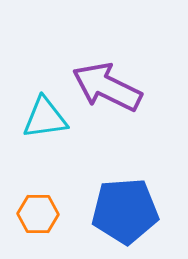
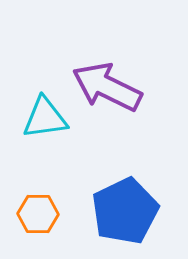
blue pentagon: rotated 22 degrees counterclockwise
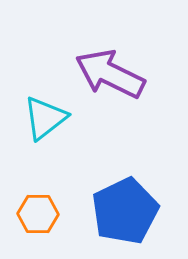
purple arrow: moved 3 px right, 13 px up
cyan triangle: rotated 30 degrees counterclockwise
